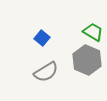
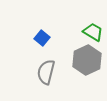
gray hexagon: rotated 12 degrees clockwise
gray semicircle: rotated 135 degrees clockwise
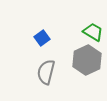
blue square: rotated 14 degrees clockwise
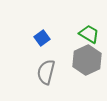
green trapezoid: moved 4 px left, 2 px down
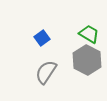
gray hexagon: rotated 8 degrees counterclockwise
gray semicircle: rotated 20 degrees clockwise
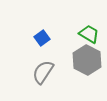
gray semicircle: moved 3 px left
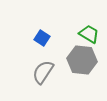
blue square: rotated 21 degrees counterclockwise
gray hexagon: moved 5 px left; rotated 20 degrees counterclockwise
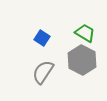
green trapezoid: moved 4 px left, 1 px up
gray hexagon: rotated 20 degrees clockwise
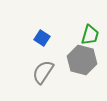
green trapezoid: moved 5 px right, 2 px down; rotated 75 degrees clockwise
gray hexagon: rotated 12 degrees counterclockwise
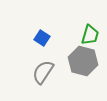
gray hexagon: moved 1 px right, 1 px down
